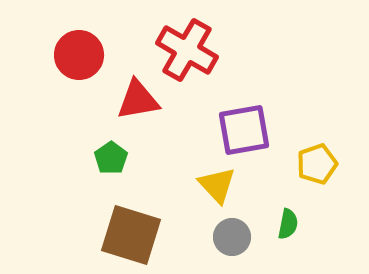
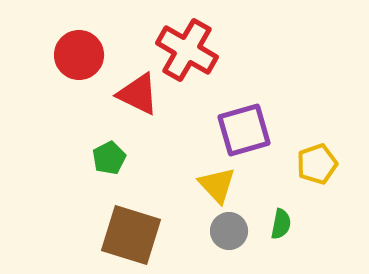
red triangle: moved 6 px up; rotated 36 degrees clockwise
purple square: rotated 6 degrees counterclockwise
green pentagon: moved 2 px left; rotated 8 degrees clockwise
green semicircle: moved 7 px left
gray circle: moved 3 px left, 6 px up
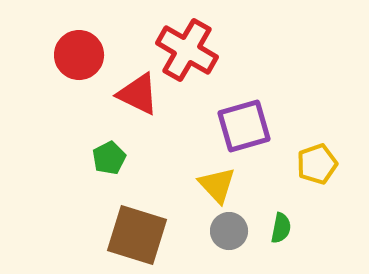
purple square: moved 4 px up
green semicircle: moved 4 px down
brown square: moved 6 px right
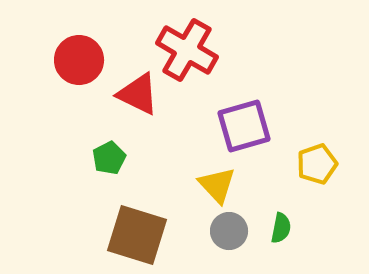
red circle: moved 5 px down
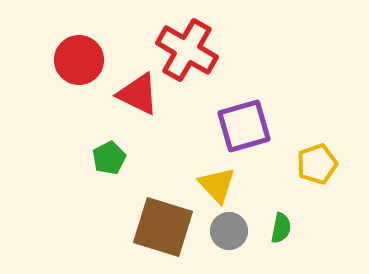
brown square: moved 26 px right, 8 px up
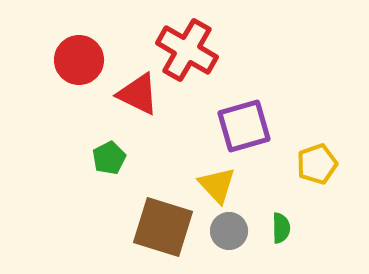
green semicircle: rotated 12 degrees counterclockwise
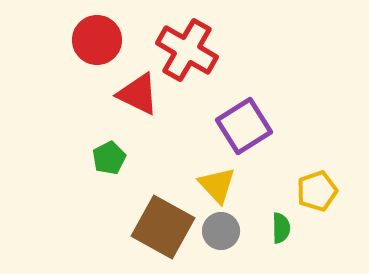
red circle: moved 18 px right, 20 px up
purple square: rotated 16 degrees counterclockwise
yellow pentagon: moved 27 px down
brown square: rotated 12 degrees clockwise
gray circle: moved 8 px left
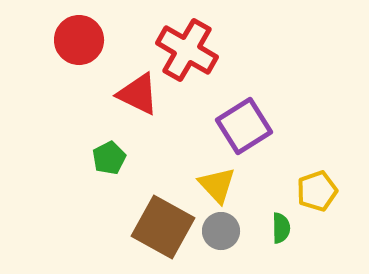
red circle: moved 18 px left
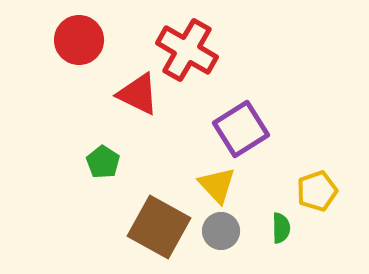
purple square: moved 3 px left, 3 px down
green pentagon: moved 6 px left, 4 px down; rotated 12 degrees counterclockwise
brown square: moved 4 px left
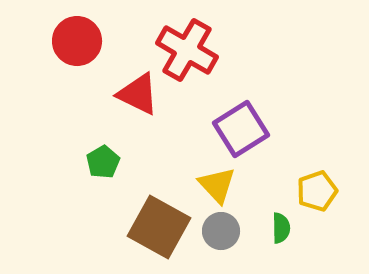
red circle: moved 2 px left, 1 px down
green pentagon: rotated 8 degrees clockwise
